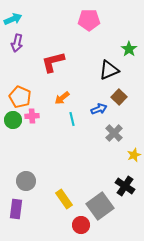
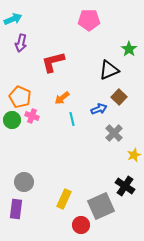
purple arrow: moved 4 px right
pink cross: rotated 24 degrees clockwise
green circle: moved 1 px left
gray circle: moved 2 px left, 1 px down
yellow rectangle: rotated 60 degrees clockwise
gray square: moved 1 px right; rotated 12 degrees clockwise
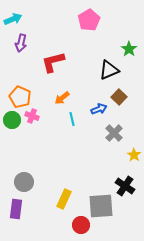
pink pentagon: rotated 30 degrees counterclockwise
yellow star: rotated 16 degrees counterclockwise
gray square: rotated 20 degrees clockwise
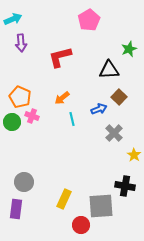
purple arrow: rotated 18 degrees counterclockwise
green star: rotated 14 degrees clockwise
red L-shape: moved 7 px right, 5 px up
black triangle: rotated 20 degrees clockwise
green circle: moved 2 px down
black cross: rotated 24 degrees counterclockwise
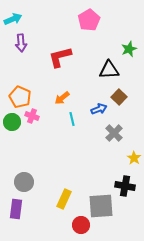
yellow star: moved 3 px down
